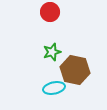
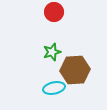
red circle: moved 4 px right
brown hexagon: rotated 16 degrees counterclockwise
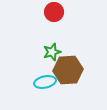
brown hexagon: moved 7 px left
cyan ellipse: moved 9 px left, 6 px up
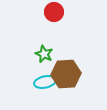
green star: moved 8 px left, 2 px down; rotated 30 degrees counterclockwise
brown hexagon: moved 2 px left, 4 px down
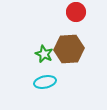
red circle: moved 22 px right
brown hexagon: moved 3 px right, 25 px up
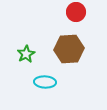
green star: moved 18 px left; rotated 18 degrees clockwise
cyan ellipse: rotated 15 degrees clockwise
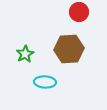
red circle: moved 3 px right
green star: moved 1 px left
